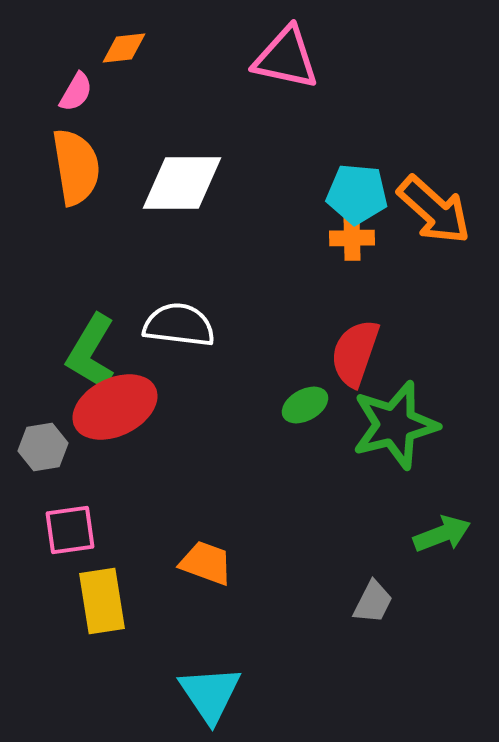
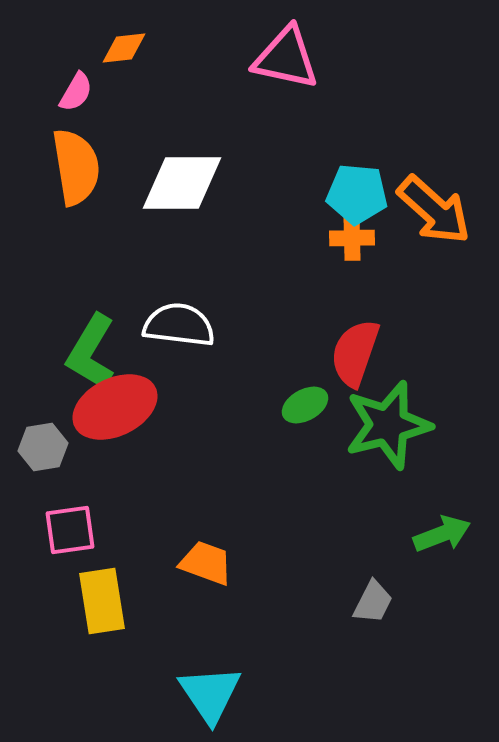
green star: moved 7 px left
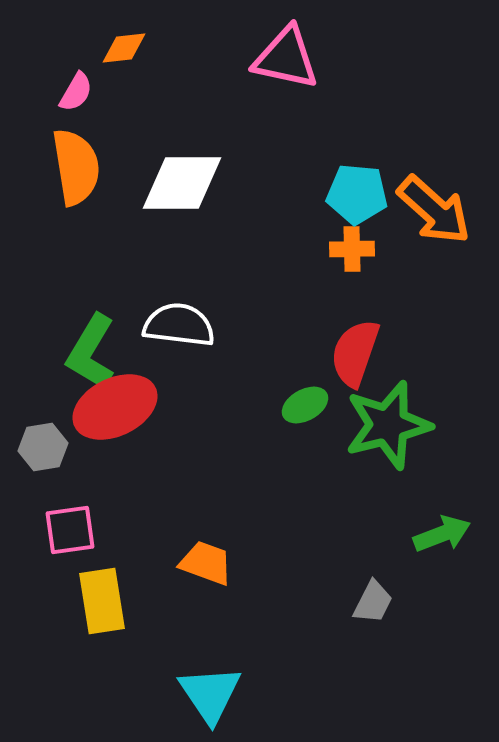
orange cross: moved 11 px down
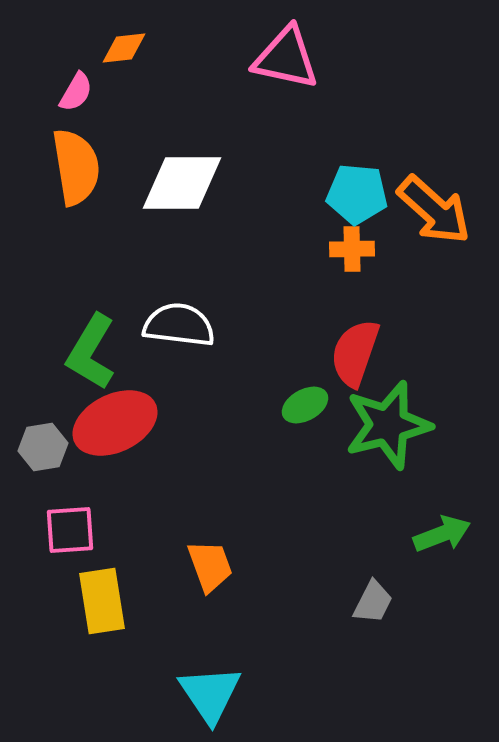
red ellipse: moved 16 px down
pink square: rotated 4 degrees clockwise
orange trapezoid: moved 4 px right, 3 px down; rotated 50 degrees clockwise
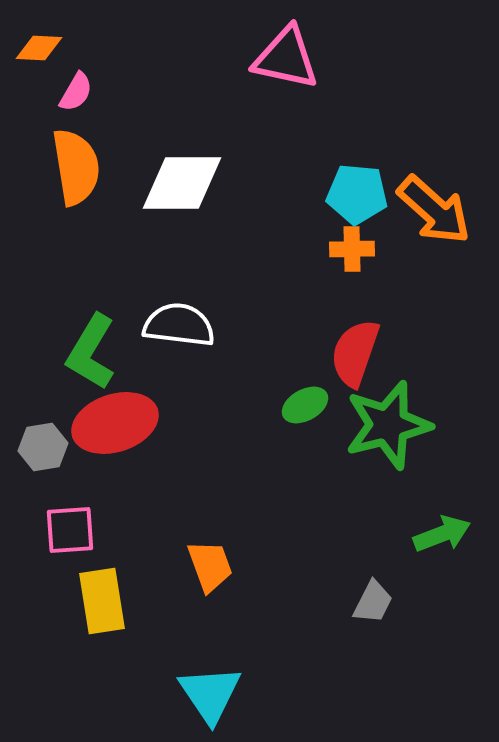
orange diamond: moved 85 px left; rotated 9 degrees clockwise
red ellipse: rotated 8 degrees clockwise
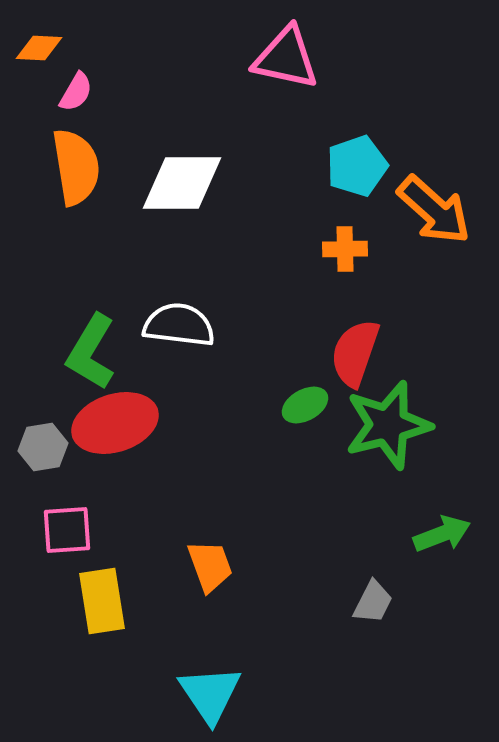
cyan pentagon: moved 28 px up; rotated 24 degrees counterclockwise
orange cross: moved 7 px left
pink square: moved 3 px left
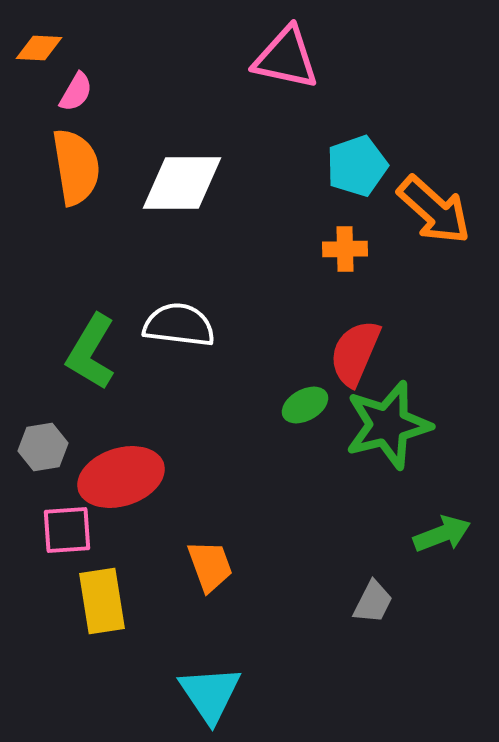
red semicircle: rotated 4 degrees clockwise
red ellipse: moved 6 px right, 54 px down
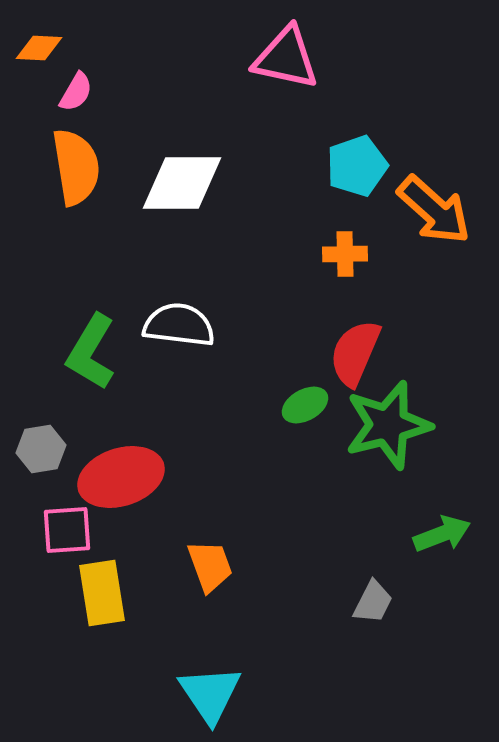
orange cross: moved 5 px down
gray hexagon: moved 2 px left, 2 px down
yellow rectangle: moved 8 px up
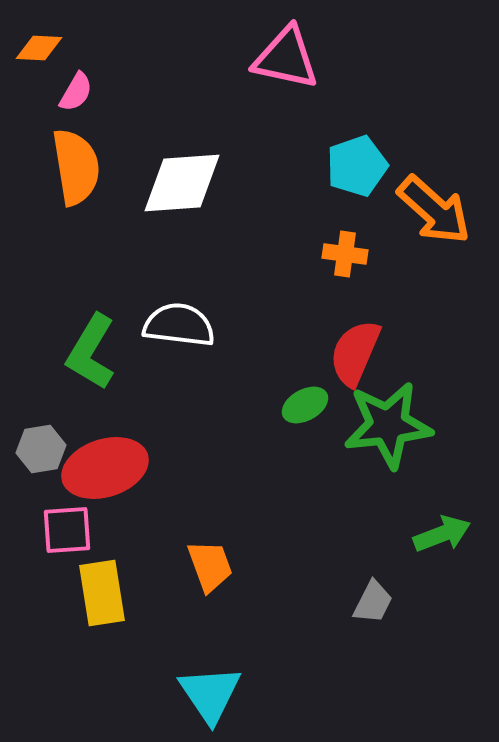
white diamond: rotated 4 degrees counterclockwise
orange cross: rotated 9 degrees clockwise
green star: rotated 8 degrees clockwise
red ellipse: moved 16 px left, 9 px up
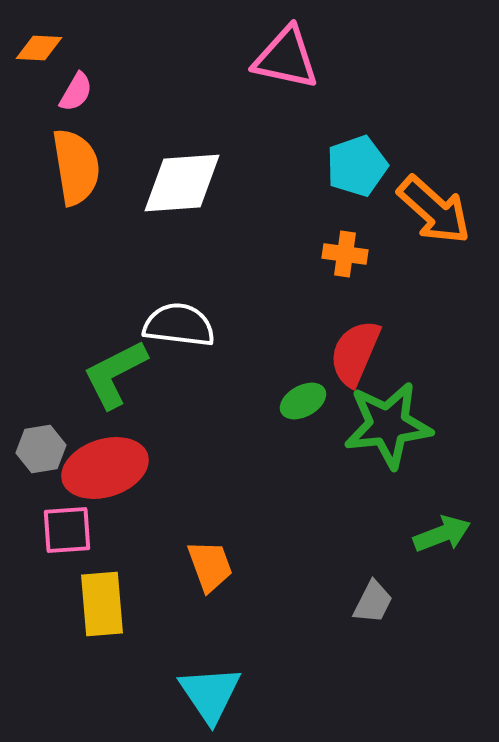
green L-shape: moved 24 px right, 22 px down; rotated 32 degrees clockwise
green ellipse: moved 2 px left, 4 px up
yellow rectangle: moved 11 px down; rotated 4 degrees clockwise
